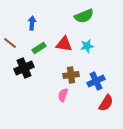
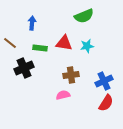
red triangle: moved 1 px up
green rectangle: moved 1 px right; rotated 40 degrees clockwise
blue cross: moved 8 px right
pink semicircle: rotated 56 degrees clockwise
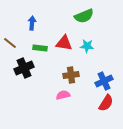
cyan star: rotated 16 degrees clockwise
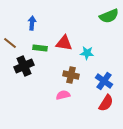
green semicircle: moved 25 px right
cyan star: moved 7 px down
black cross: moved 2 px up
brown cross: rotated 21 degrees clockwise
blue cross: rotated 30 degrees counterclockwise
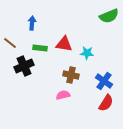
red triangle: moved 1 px down
